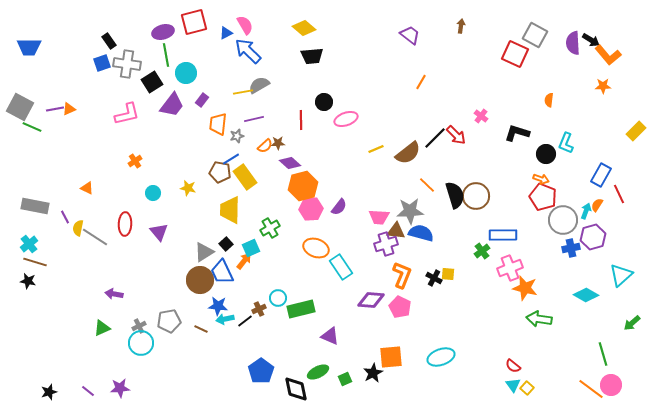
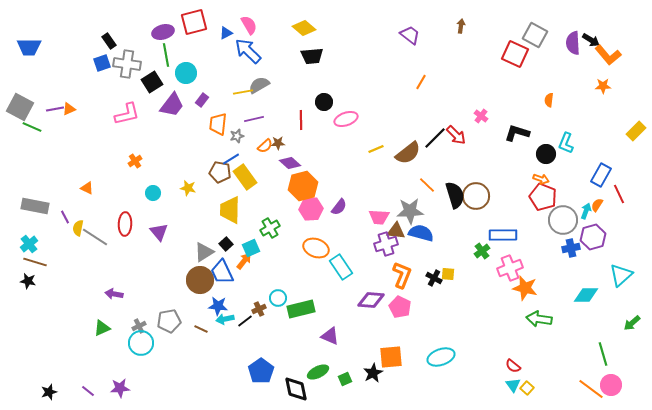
pink semicircle at (245, 25): moved 4 px right
cyan diamond at (586, 295): rotated 30 degrees counterclockwise
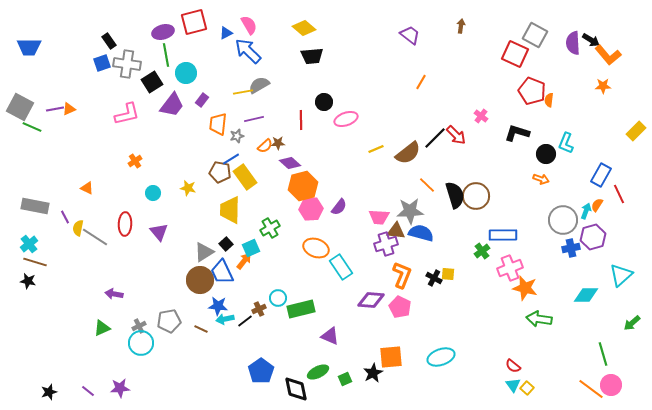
red pentagon at (543, 197): moved 11 px left, 106 px up
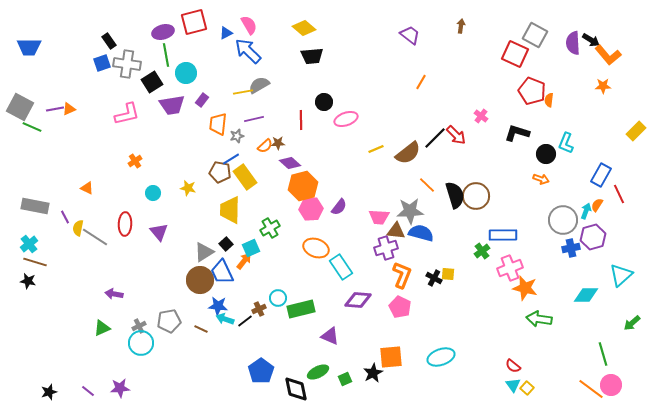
purple trapezoid at (172, 105): rotated 44 degrees clockwise
purple cross at (386, 244): moved 4 px down
purple diamond at (371, 300): moved 13 px left
cyan arrow at (225, 319): rotated 30 degrees clockwise
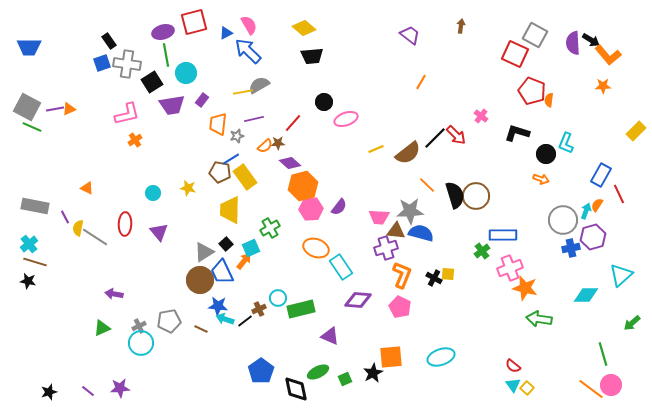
gray square at (20, 107): moved 7 px right
red line at (301, 120): moved 8 px left, 3 px down; rotated 42 degrees clockwise
orange cross at (135, 161): moved 21 px up
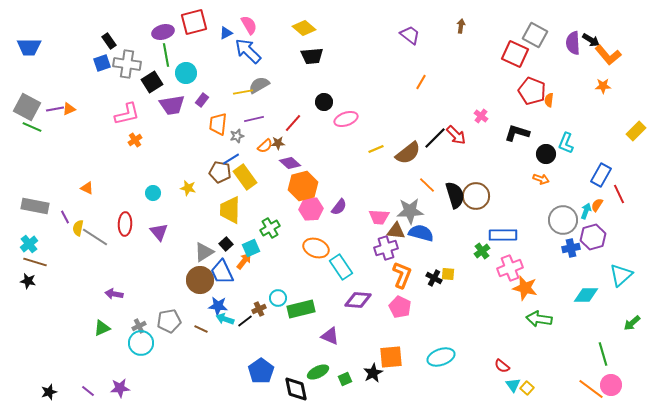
red semicircle at (513, 366): moved 11 px left
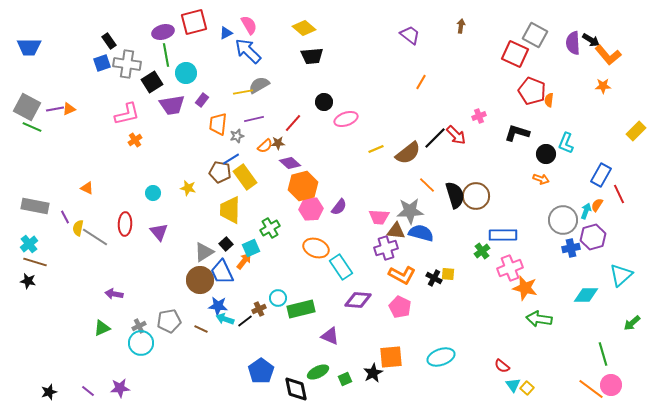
pink cross at (481, 116): moved 2 px left; rotated 32 degrees clockwise
orange L-shape at (402, 275): rotated 96 degrees clockwise
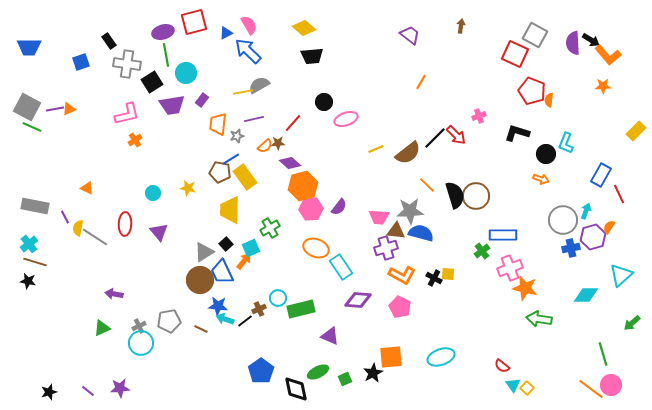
blue square at (102, 63): moved 21 px left, 1 px up
orange semicircle at (597, 205): moved 12 px right, 22 px down
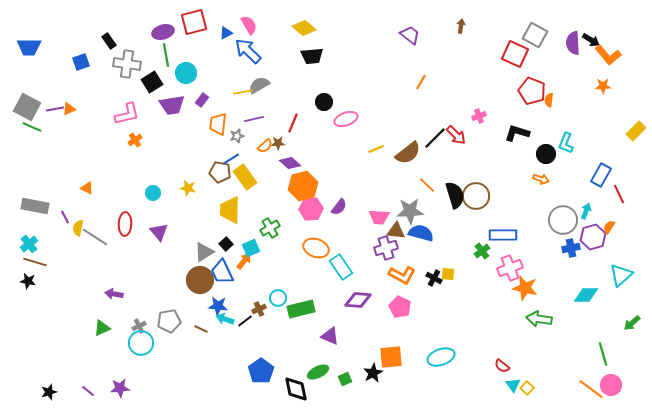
red line at (293, 123): rotated 18 degrees counterclockwise
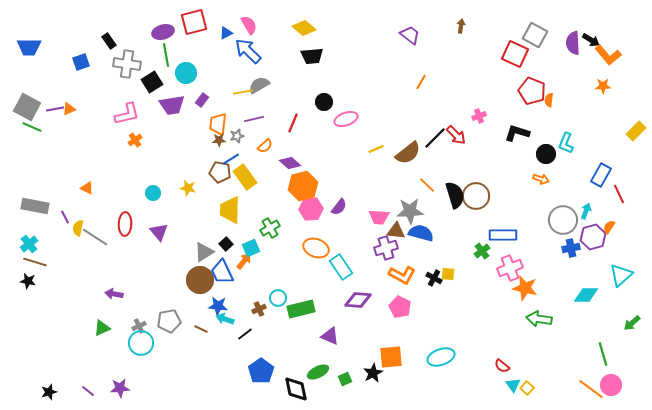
brown star at (278, 143): moved 59 px left, 3 px up
black line at (245, 321): moved 13 px down
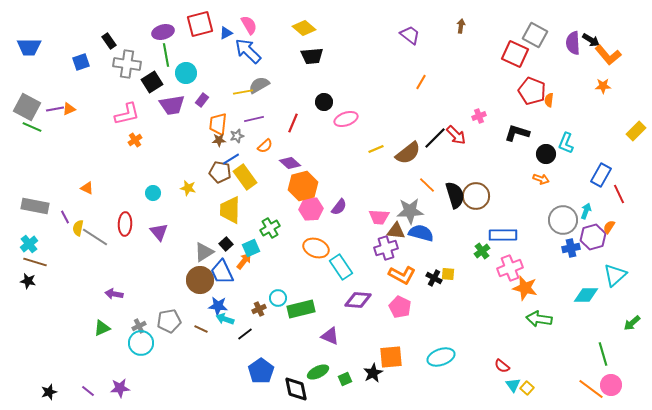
red square at (194, 22): moved 6 px right, 2 px down
cyan triangle at (621, 275): moved 6 px left
